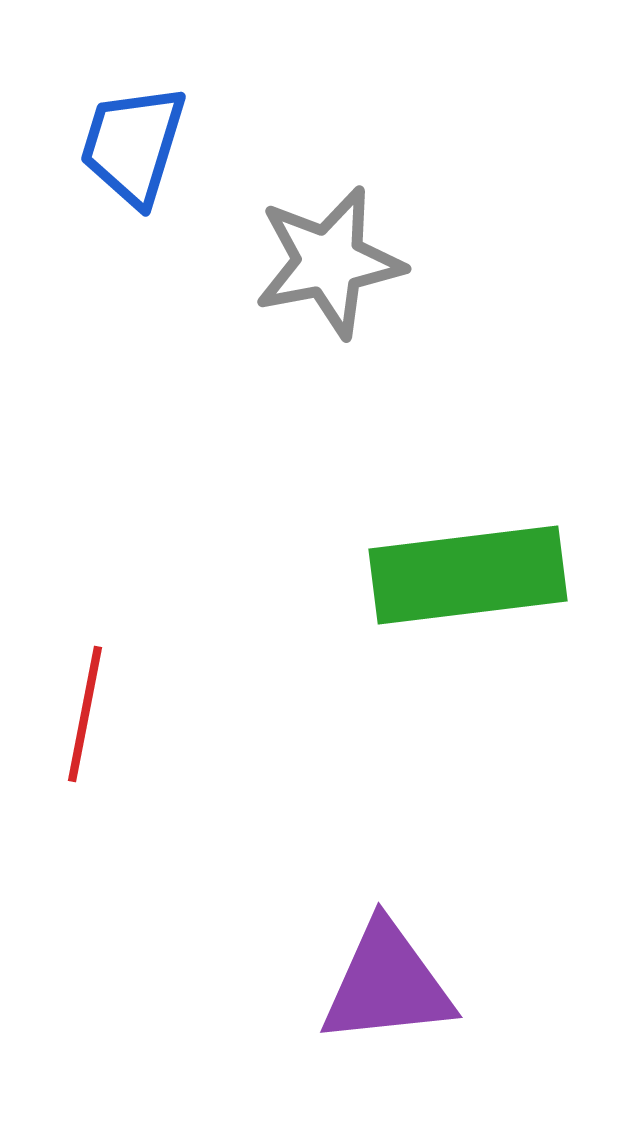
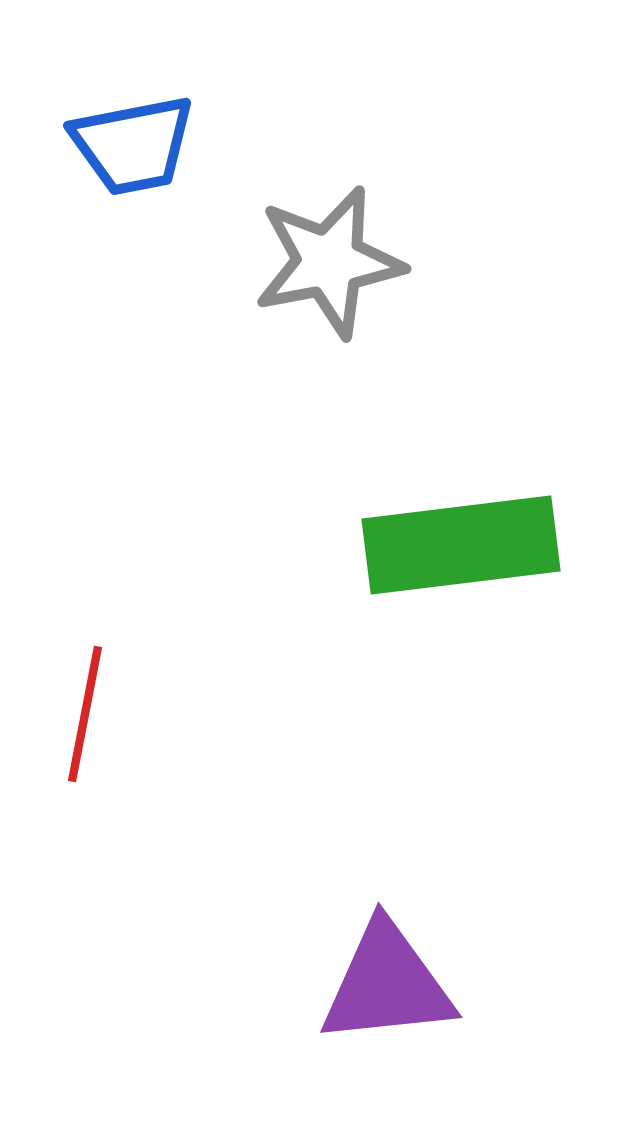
blue trapezoid: rotated 118 degrees counterclockwise
green rectangle: moved 7 px left, 30 px up
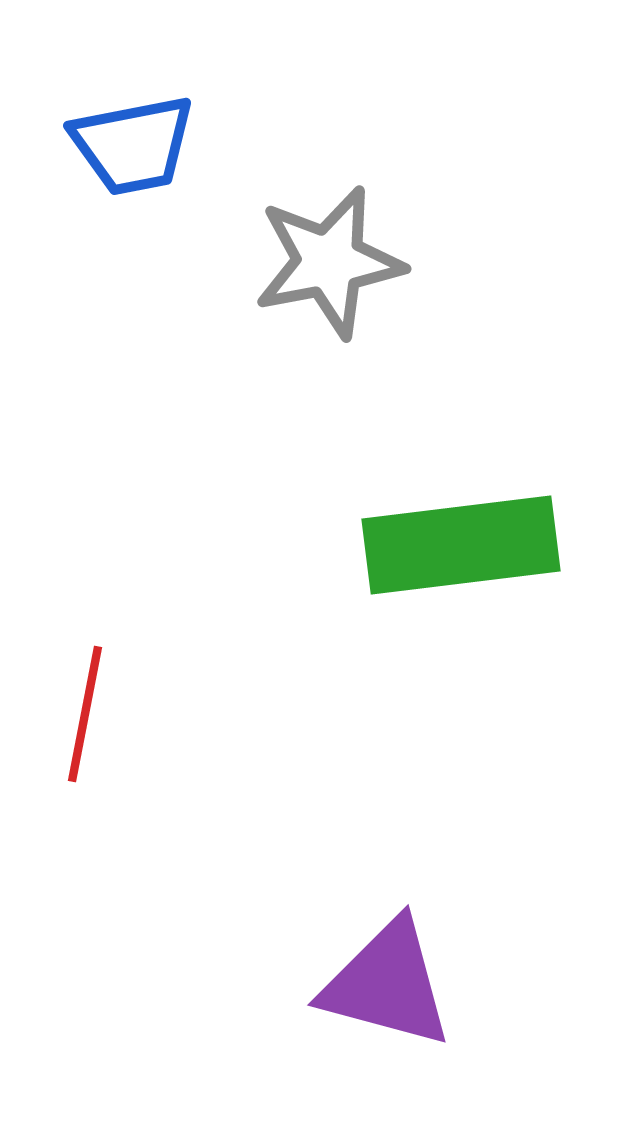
purple triangle: rotated 21 degrees clockwise
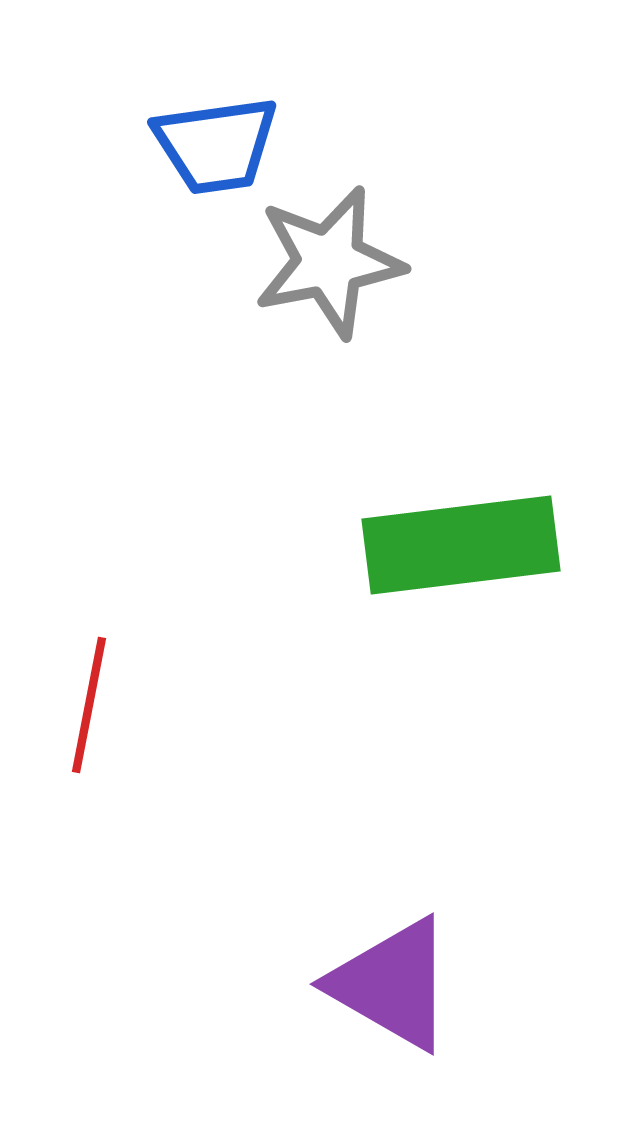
blue trapezoid: moved 83 px right; rotated 3 degrees clockwise
red line: moved 4 px right, 9 px up
purple triangle: moved 5 px right; rotated 15 degrees clockwise
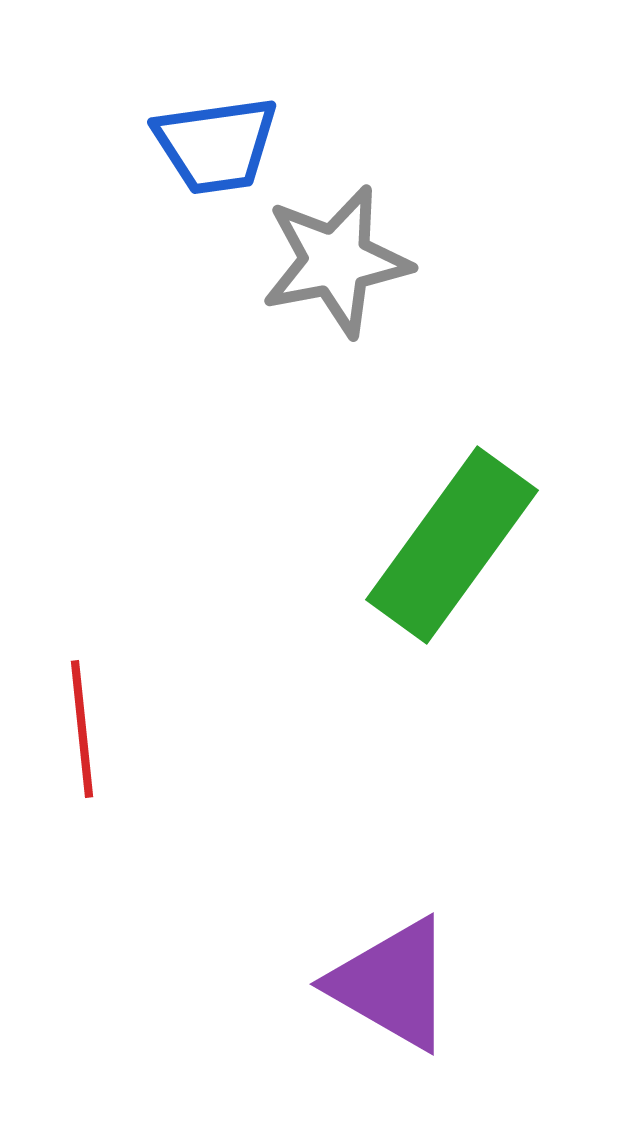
gray star: moved 7 px right, 1 px up
green rectangle: moved 9 px left; rotated 47 degrees counterclockwise
red line: moved 7 px left, 24 px down; rotated 17 degrees counterclockwise
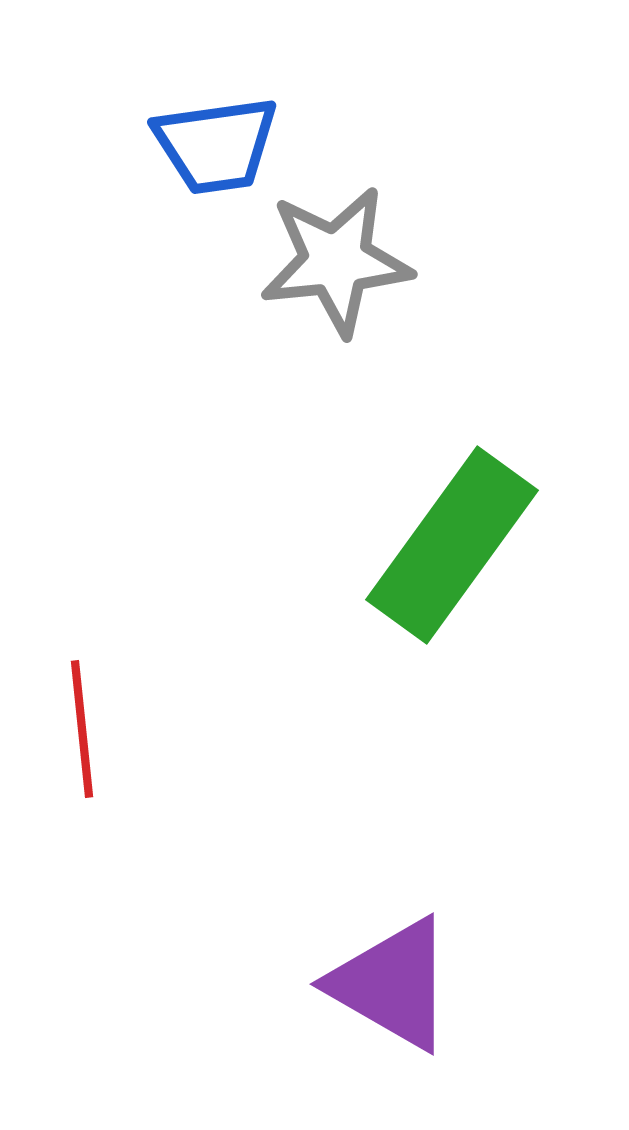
gray star: rotated 5 degrees clockwise
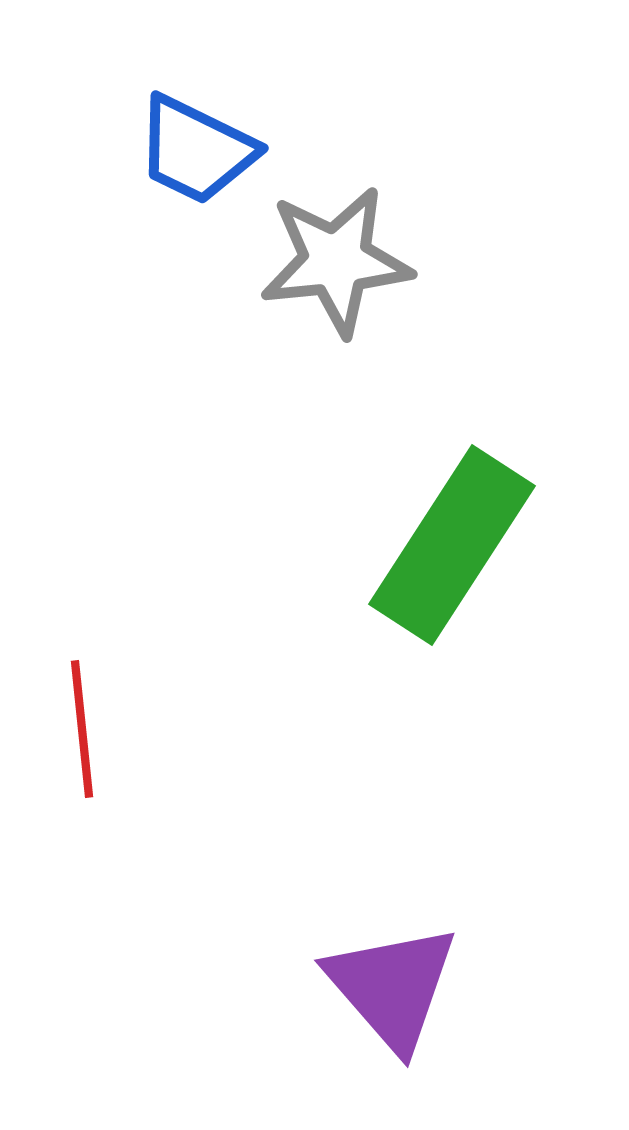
blue trapezoid: moved 20 px left, 5 px down; rotated 34 degrees clockwise
green rectangle: rotated 3 degrees counterclockwise
purple triangle: moved 3 px down; rotated 19 degrees clockwise
